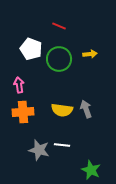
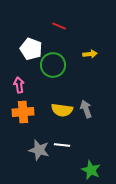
green circle: moved 6 px left, 6 px down
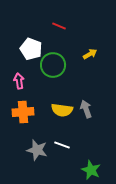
yellow arrow: rotated 24 degrees counterclockwise
pink arrow: moved 4 px up
white line: rotated 14 degrees clockwise
gray star: moved 2 px left
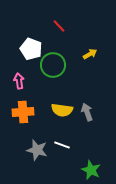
red line: rotated 24 degrees clockwise
gray arrow: moved 1 px right, 3 px down
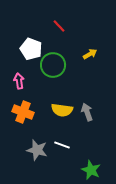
orange cross: rotated 25 degrees clockwise
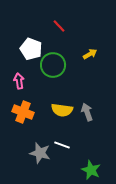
gray star: moved 3 px right, 3 px down
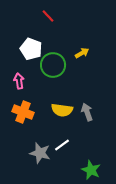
red line: moved 11 px left, 10 px up
yellow arrow: moved 8 px left, 1 px up
white line: rotated 56 degrees counterclockwise
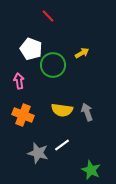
orange cross: moved 3 px down
gray star: moved 2 px left
